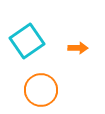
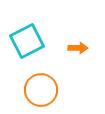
cyan square: rotated 8 degrees clockwise
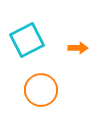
cyan square: moved 1 px up
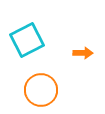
orange arrow: moved 5 px right, 5 px down
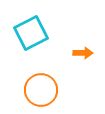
cyan square: moved 4 px right, 7 px up
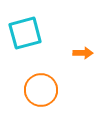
cyan square: moved 6 px left; rotated 12 degrees clockwise
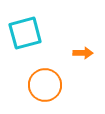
orange circle: moved 4 px right, 5 px up
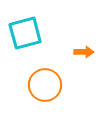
orange arrow: moved 1 px right, 1 px up
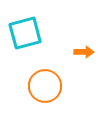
orange circle: moved 1 px down
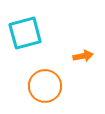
orange arrow: moved 1 px left, 4 px down; rotated 12 degrees counterclockwise
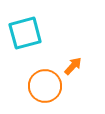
orange arrow: moved 10 px left, 10 px down; rotated 36 degrees counterclockwise
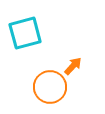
orange circle: moved 5 px right, 1 px down
